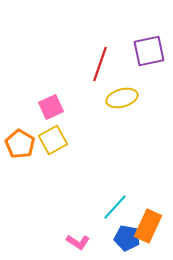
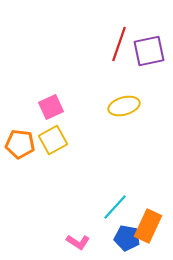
red line: moved 19 px right, 20 px up
yellow ellipse: moved 2 px right, 8 px down
orange pentagon: rotated 24 degrees counterclockwise
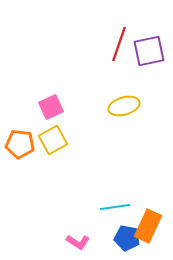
cyan line: rotated 40 degrees clockwise
